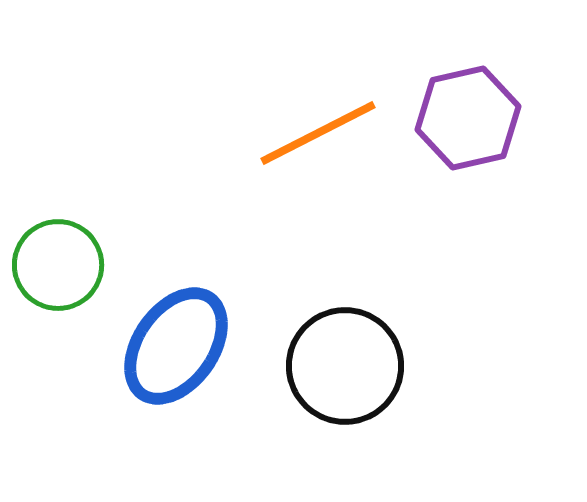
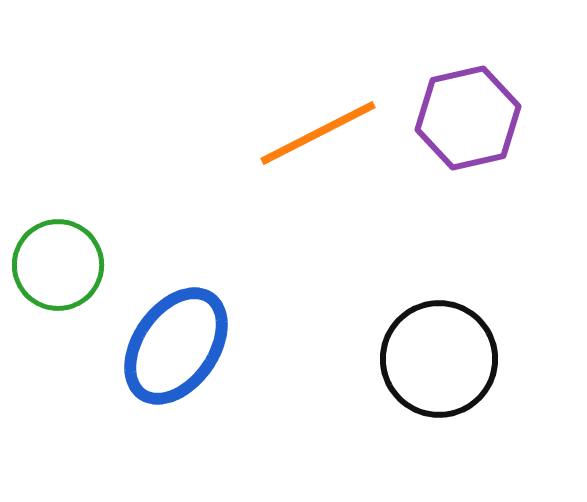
black circle: moved 94 px right, 7 px up
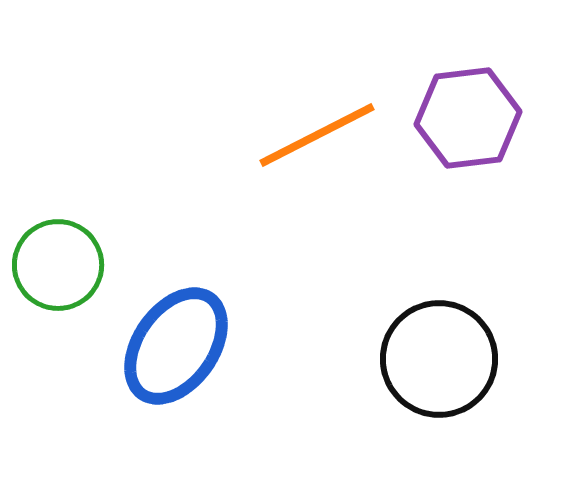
purple hexagon: rotated 6 degrees clockwise
orange line: moved 1 px left, 2 px down
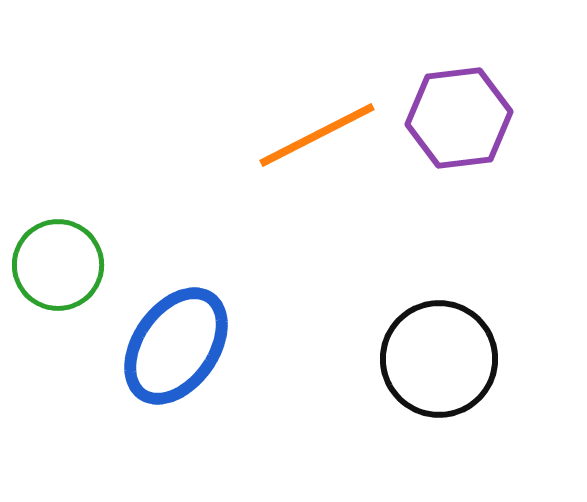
purple hexagon: moved 9 px left
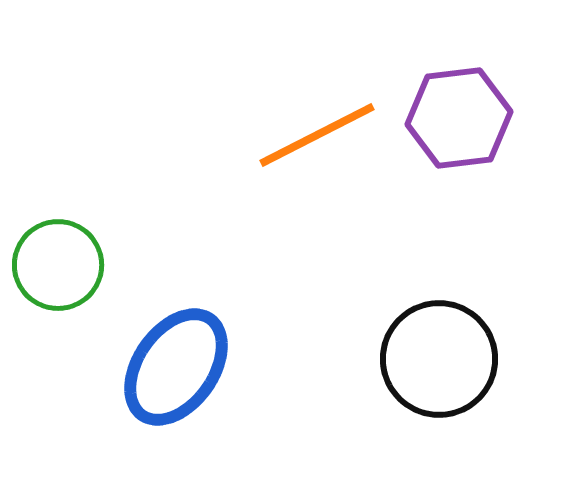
blue ellipse: moved 21 px down
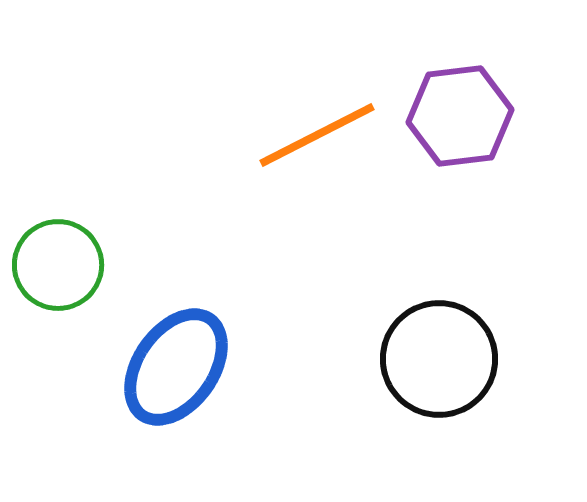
purple hexagon: moved 1 px right, 2 px up
